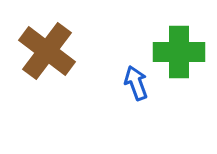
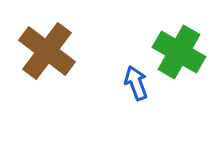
green cross: rotated 30 degrees clockwise
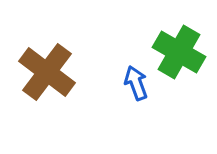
brown cross: moved 21 px down
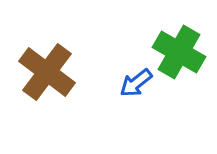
blue arrow: rotated 108 degrees counterclockwise
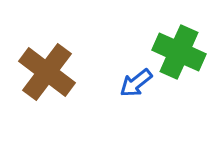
green cross: rotated 6 degrees counterclockwise
